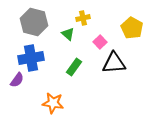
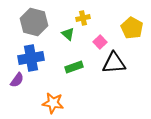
green rectangle: rotated 36 degrees clockwise
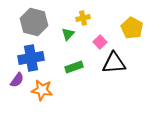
green triangle: rotated 32 degrees clockwise
orange star: moved 11 px left, 13 px up
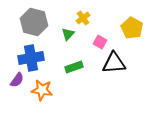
yellow cross: rotated 24 degrees counterclockwise
pink square: rotated 16 degrees counterclockwise
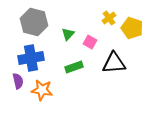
yellow cross: moved 26 px right
yellow pentagon: rotated 10 degrees counterclockwise
pink square: moved 10 px left
purple semicircle: moved 1 px right, 1 px down; rotated 49 degrees counterclockwise
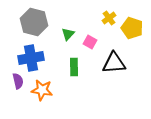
green rectangle: rotated 72 degrees counterclockwise
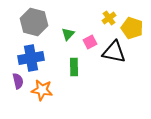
pink square: rotated 32 degrees clockwise
black triangle: moved 11 px up; rotated 15 degrees clockwise
